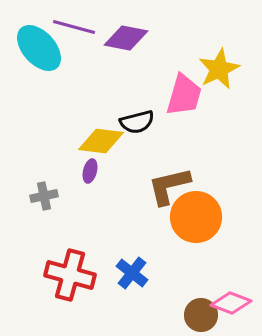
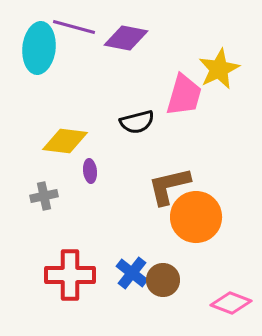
cyan ellipse: rotated 48 degrees clockwise
yellow diamond: moved 36 px left
purple ellipse: rotated 20 degrees counterclockwise
red cross: rotated 15 degrees counterclockwise
brown circle: moved 38 px left, 35 px up
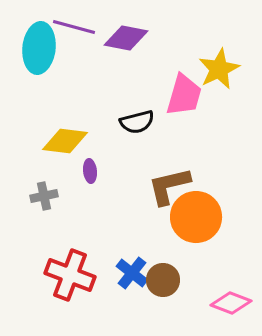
red cross: rotated 21 degrees clockwise
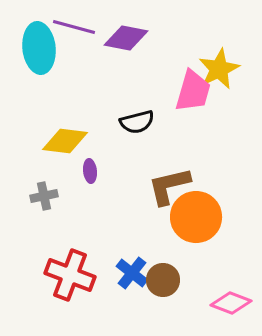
cyan ellipse: rotated 12 degrees counterclockwise
pink trapezoid: moved 9 px right, 4 px up
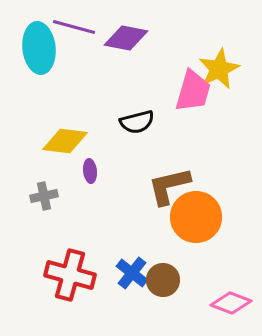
red cross: rotated 6 degrees counterclockwise
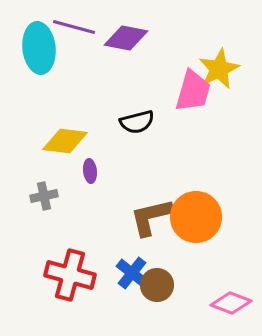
brown L-shape: moved 18 px left, 31 px down
brown circle: moved 6 px left, 5 px down
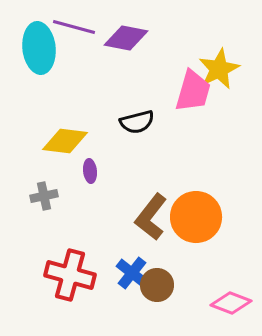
brown L-shape: rotated 39 degrees counterclockwise
